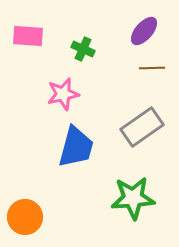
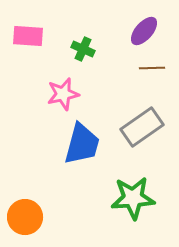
blue trapezoid: moved 6 px right, 3 px up
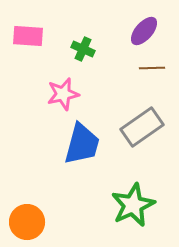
green star: moved 7 px down; rotated 21 degrees counterclockwise
orange circle: moved 2 px right, 5 px down
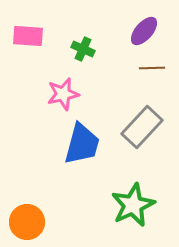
gray rectangle: rotated 12 degrees counterclockwise
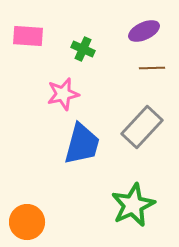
purple ellipse: rotated 24 degrees clockwise
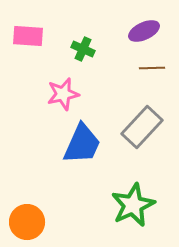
blue trapezoid: rotated 9 degrees clockwise
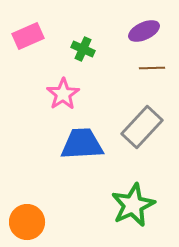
pink rectangle: rotated 28 degrees counterclockwise
pink star: rotated 20 degrees counterclockwise
blue trapezoid: rotated 117 degrees counterclockwise
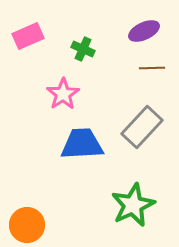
orange circle: moved 3 px down
